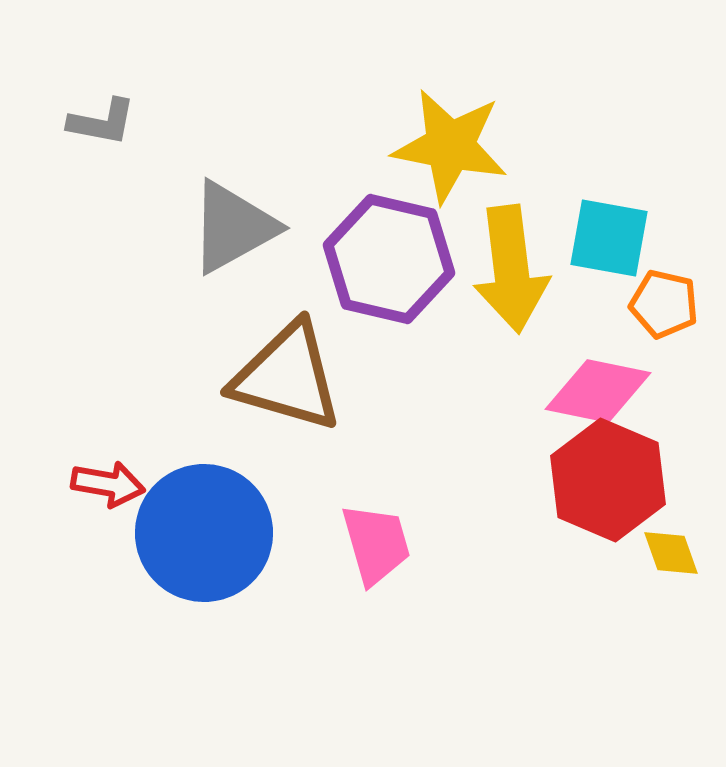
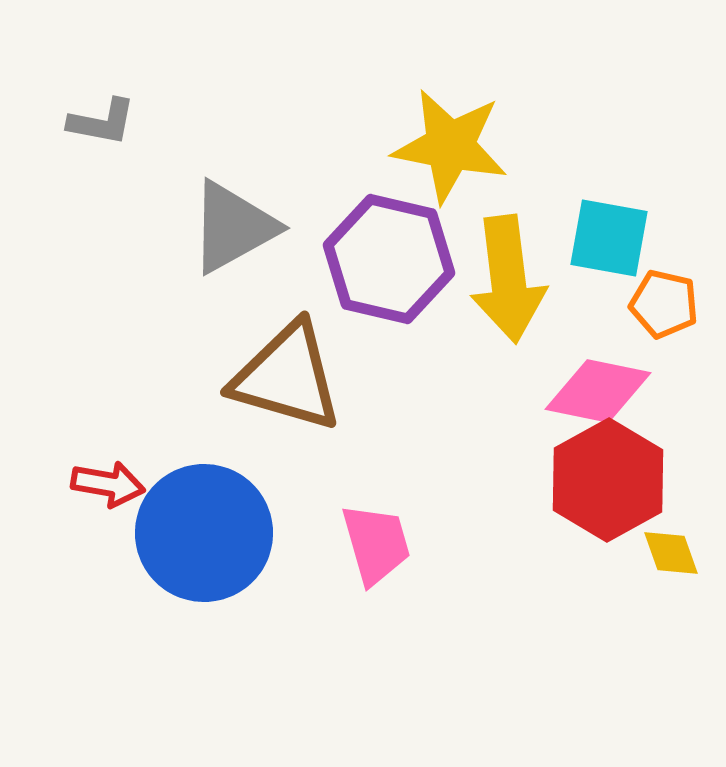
yellow arrow: moved 3 px left, 10 px down
red hexagon: rotated 8 degrees clockwise
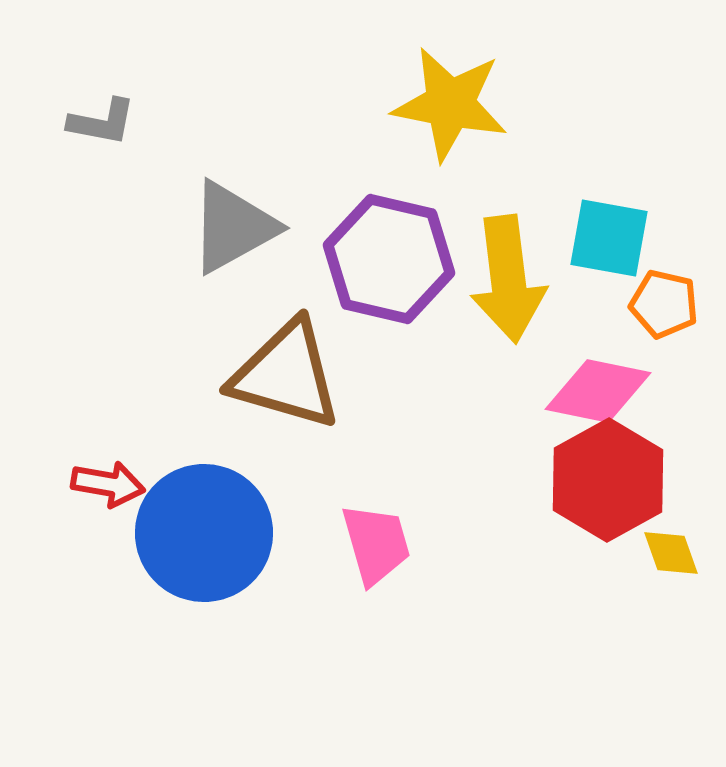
yellow star: moved 42 px up
brown triangle: moved 1 px left, 2 px up
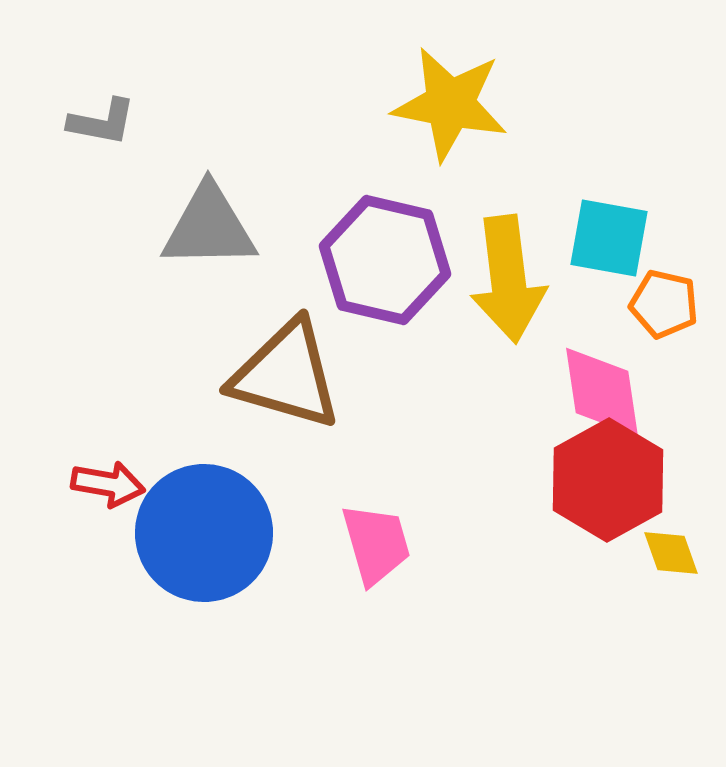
gray triangle: moved 24 px left; rotated 28 degrees clockwise
purple hexagon: moved 4 px left, 1 px down
pink diamond: moved 4 px right, 1 px down; rotated 70 degrees clockwise
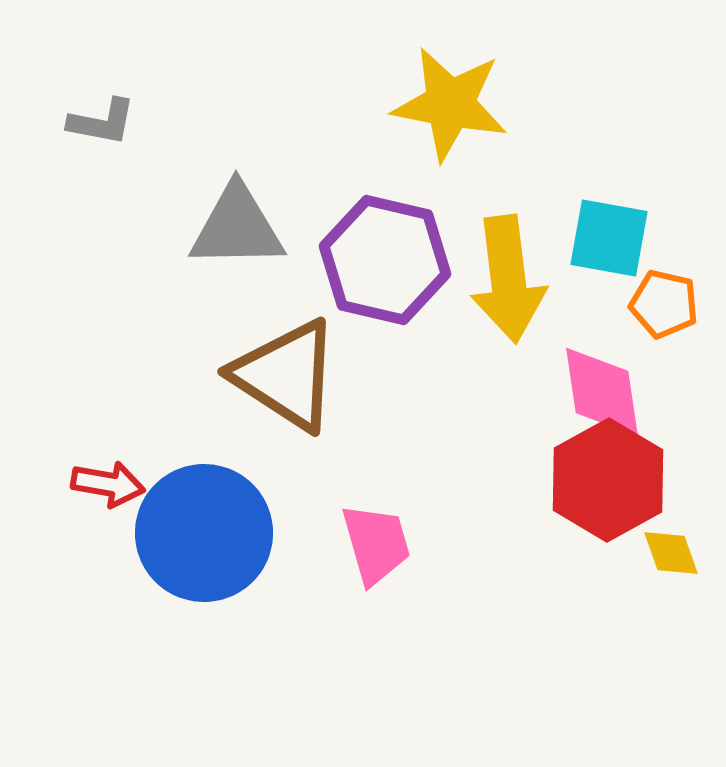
gray triangle: moved 28 px right
brown triangle: rotated 17 degrees clockwise
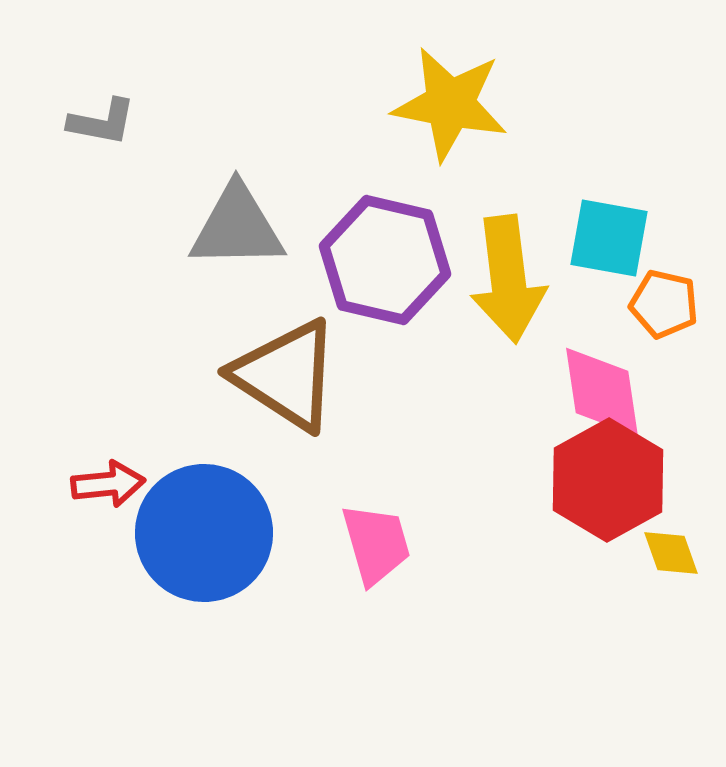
red arrow: rotated 16 degrees counterclockwise
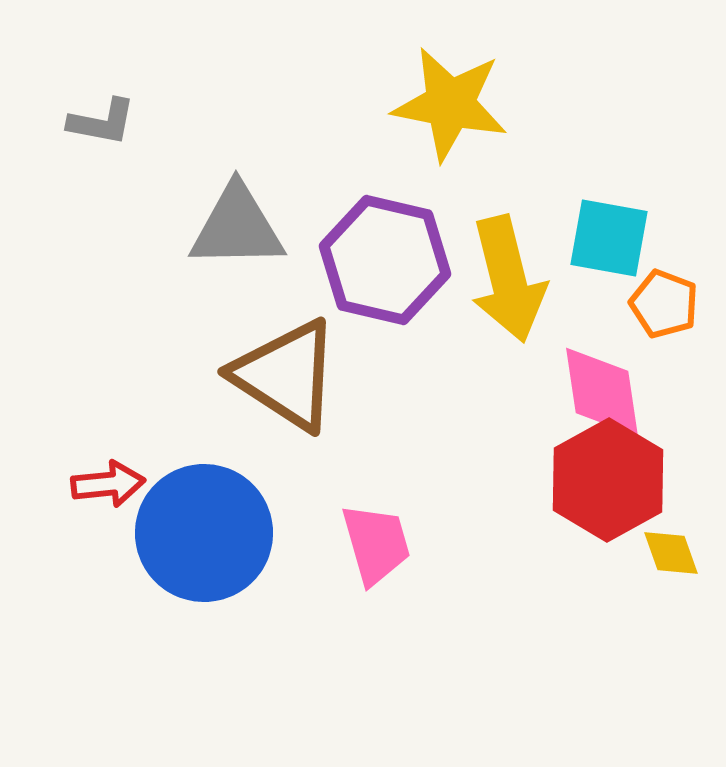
yellow arrow: rotated 7 degrees counterclockwise
orange pentagon: rotated 8 degrees clockwise
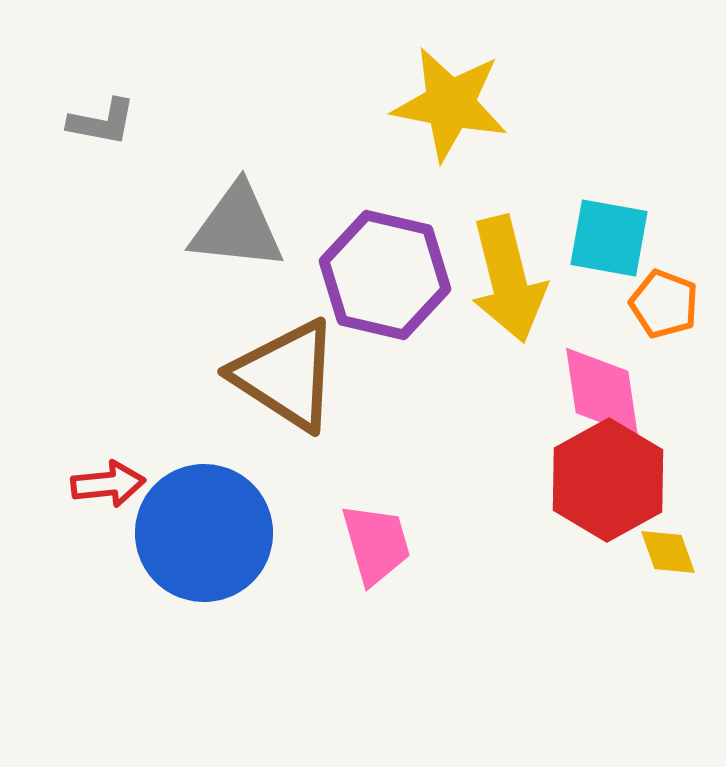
gray triangle: rotated 7 degrees clockwise
purple hexagon: moved 15 px down
yellow diamond: moved 3 px left, 1 px up
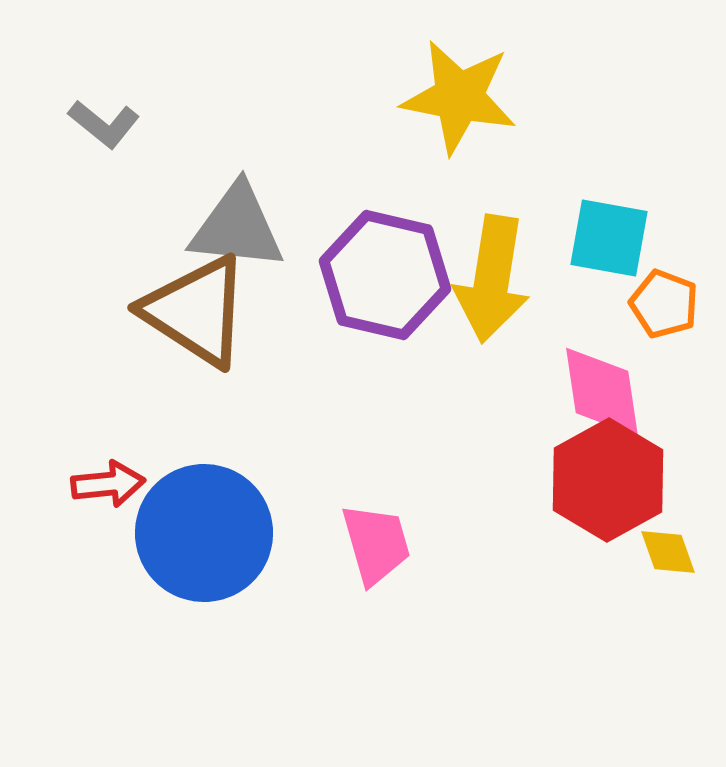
yellow star: moved 9 px right, 7 px up
gray L-shape: moved 2 px right, 2 px down; rotated 28 degrees clockwise
yellow arrow: moved 16 px left; rotated 23 degrees clockwise
brown triangle: moved 90 px left, 64 px up
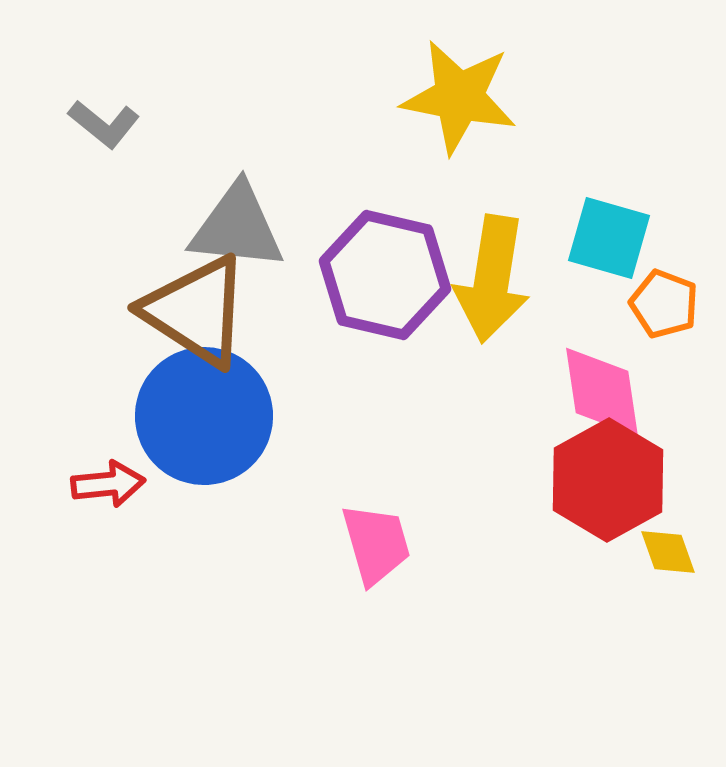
cyan square: rotated 6 degrees clockwise
blue circle: moved 117 px up
